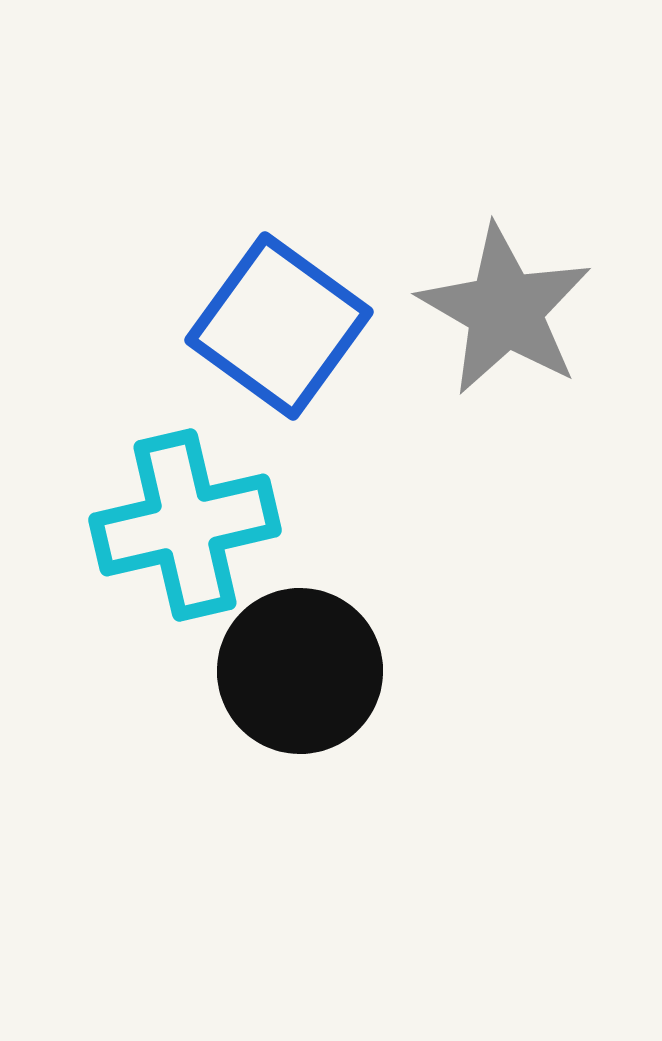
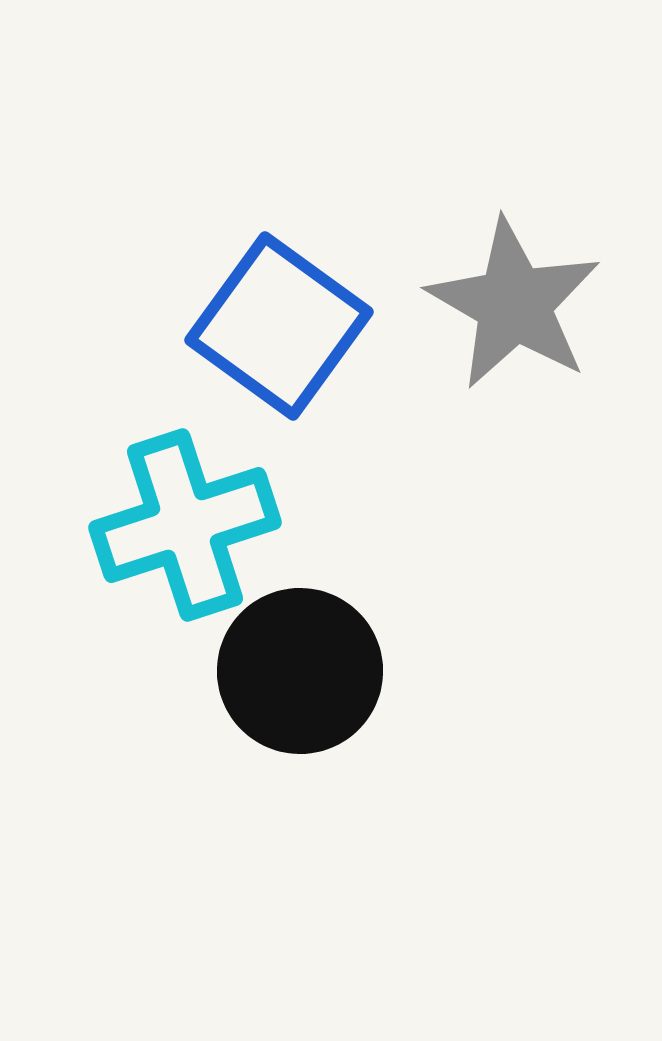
gray star: moved 9 px right, 6 px up
cyan cross: rotated 5 degrees counterclockwise
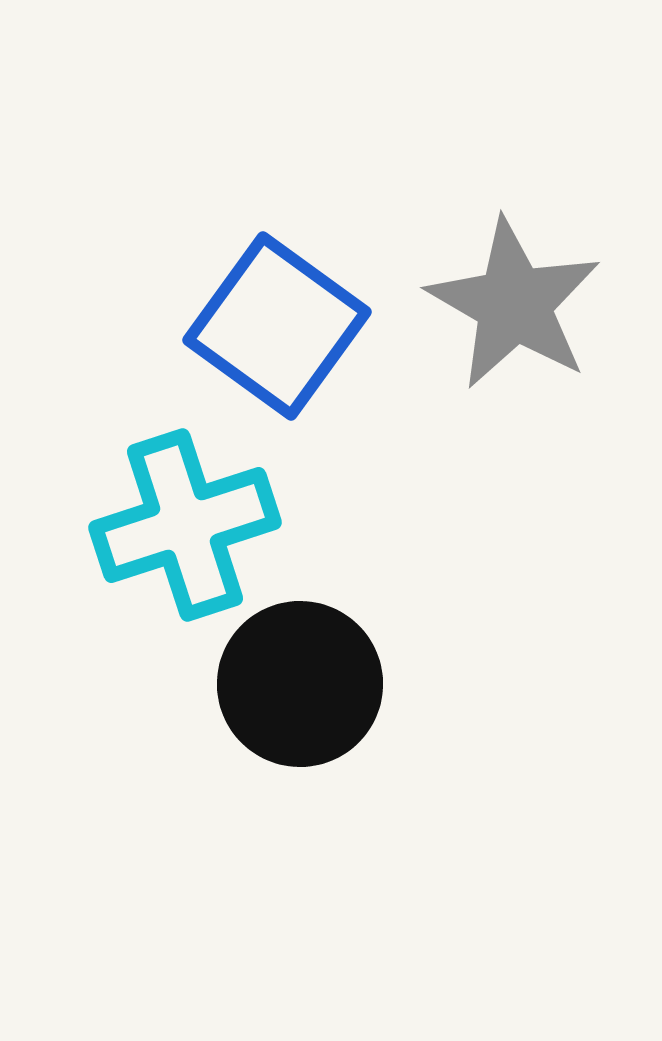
blue square: moved 2 px left
black circle: moved 13 px down
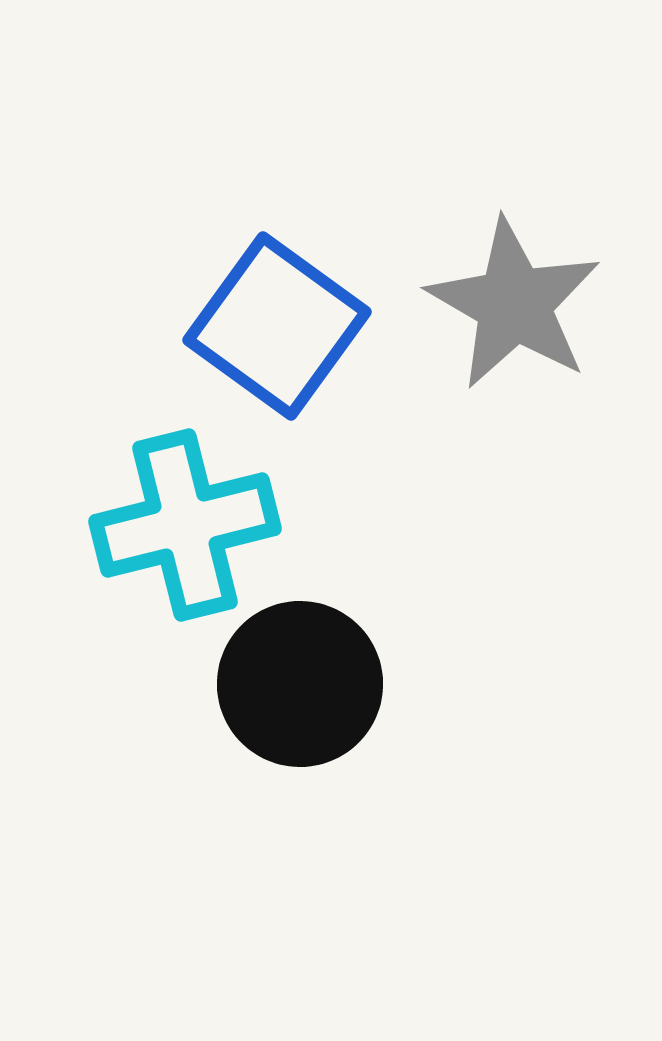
cyan cross: rotated 4 degrees clockwise
